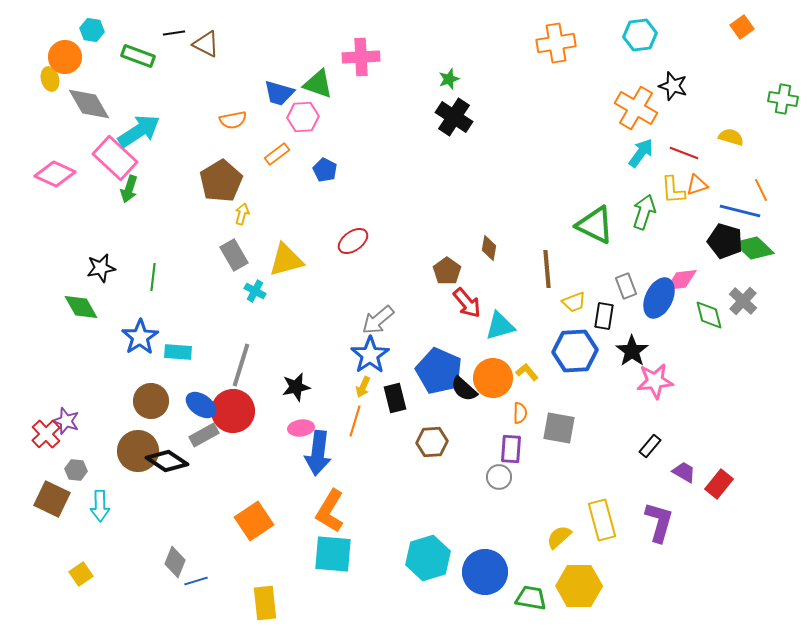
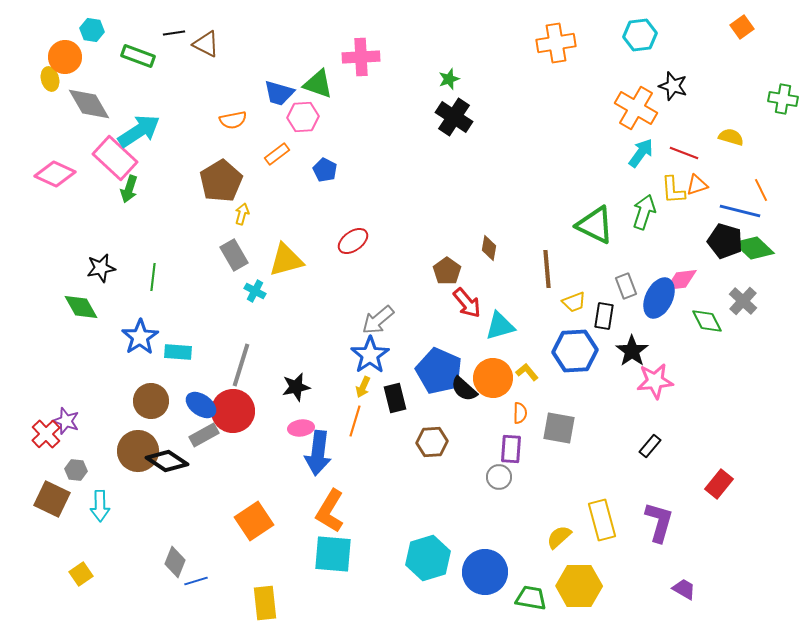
green diamond at (709, 315): moved 2 px left, 6 px down; rotated 12 degrees counterclockwise
purple trapezoid at (684, 472): moved 117 px down
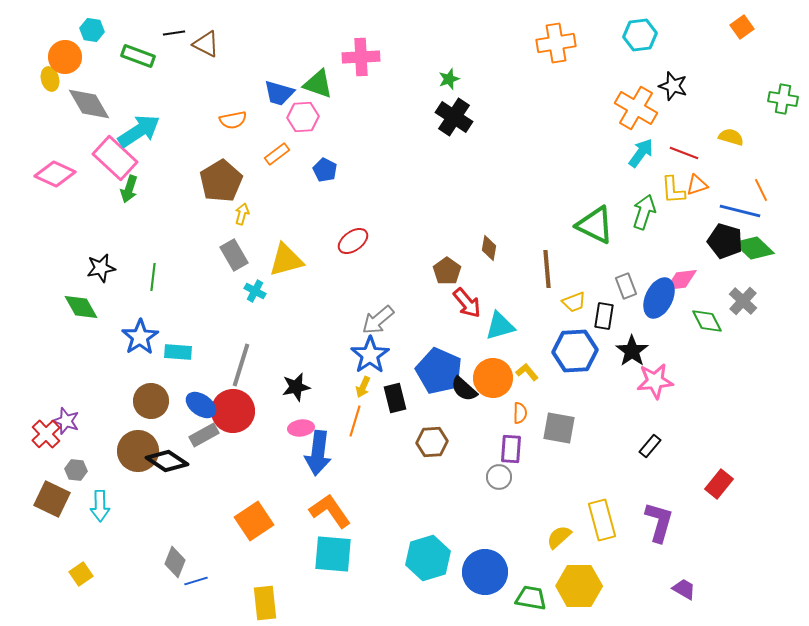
orange L-shape at (330, 511): rotated 114 degrees clockwise
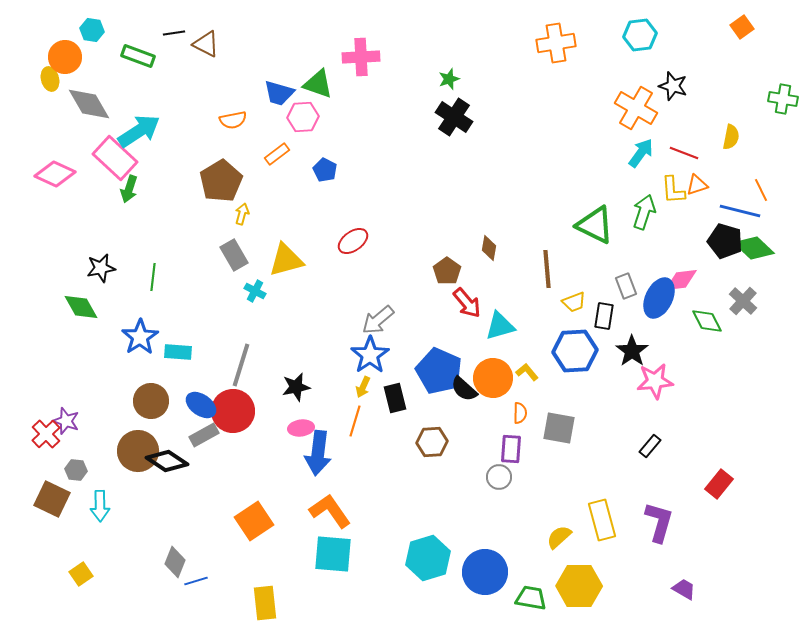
yellow semicircle at (731, 137): rotated 85 degrees clockwise
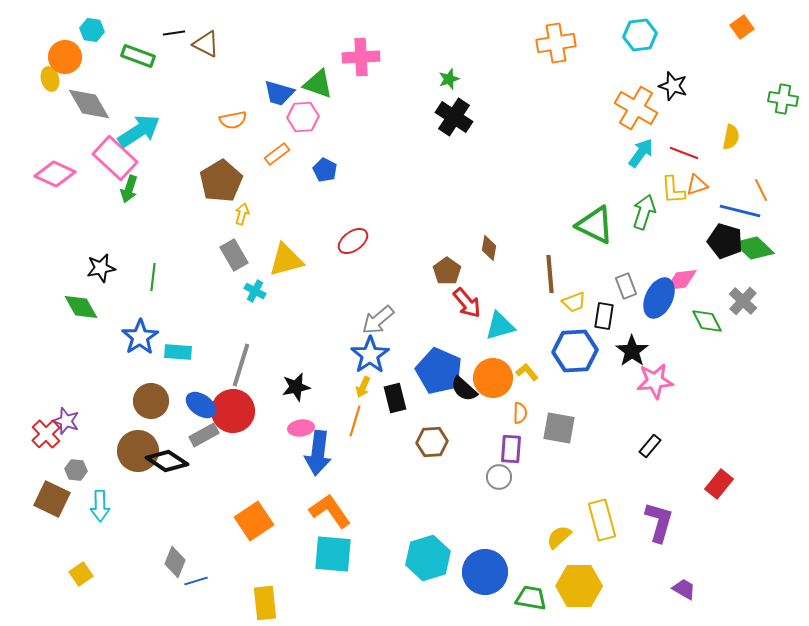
brown line at (547, 269): moved 3 px right, 5 px down
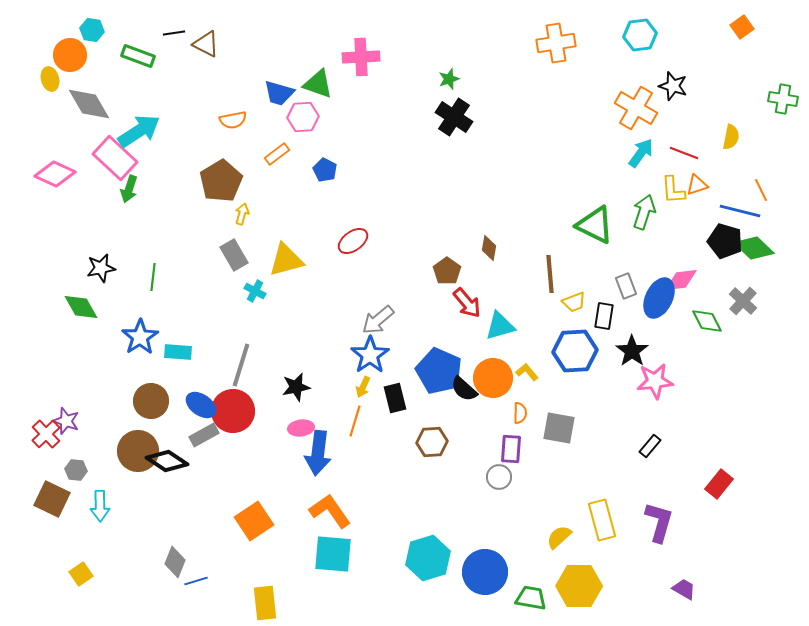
orange circle at (65, 57): moved 5 px right, 2 px up
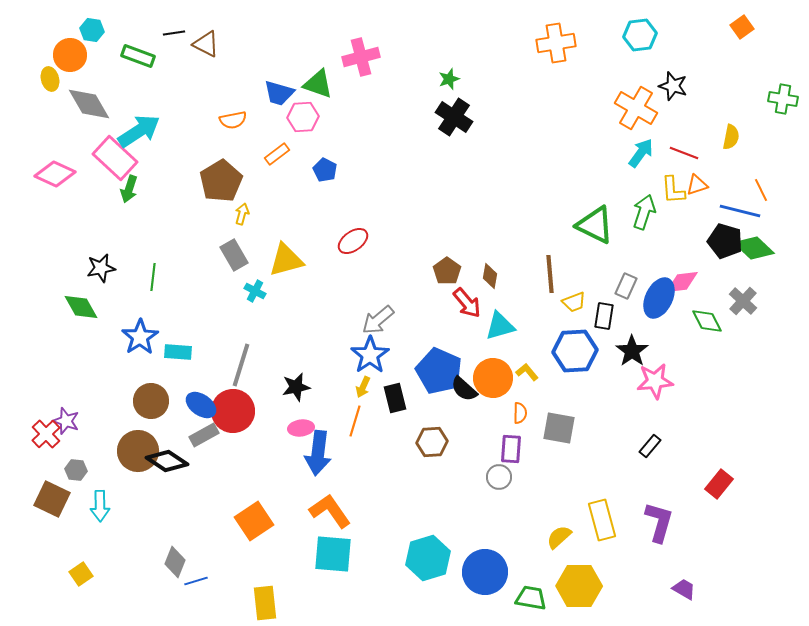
pink cross at (361, 57): rotated 12 degrees counterclockwise
brown diamond at (489, 248): moved 1 px right, 28 px down
pink diamond at (681, 280): moved 1 px right, 2 px down
gray rectangle at (626, 286): rotated 45 degrees clockwise
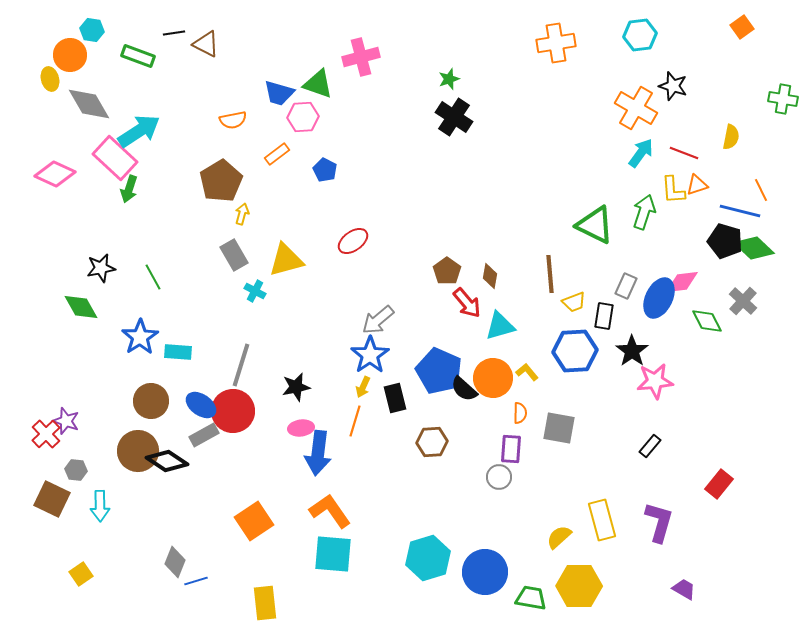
green line at (153, 277): rotated 36 degrees counterclockwise
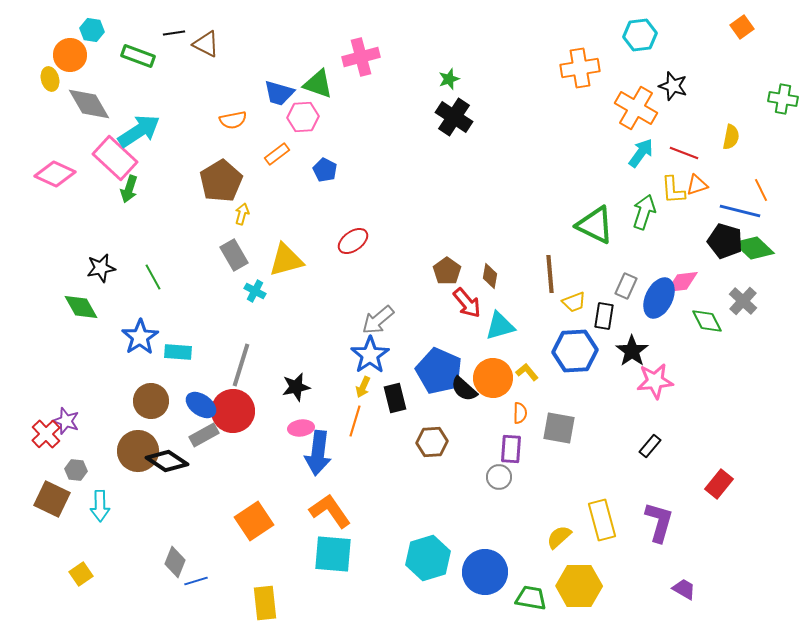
orange cross at (556, 43): moved 24 px right, 25 px down
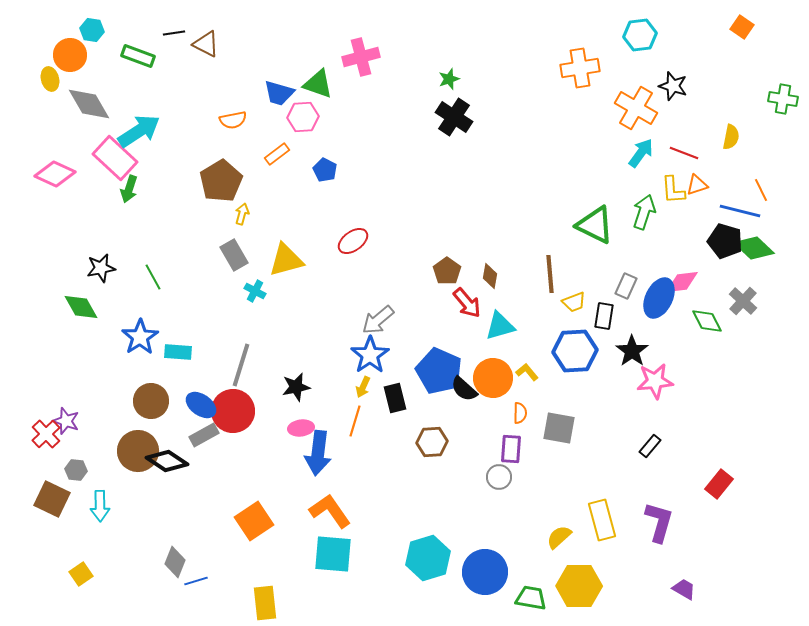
orange square at (742, 27): rotated 20 degrees counterclockwise
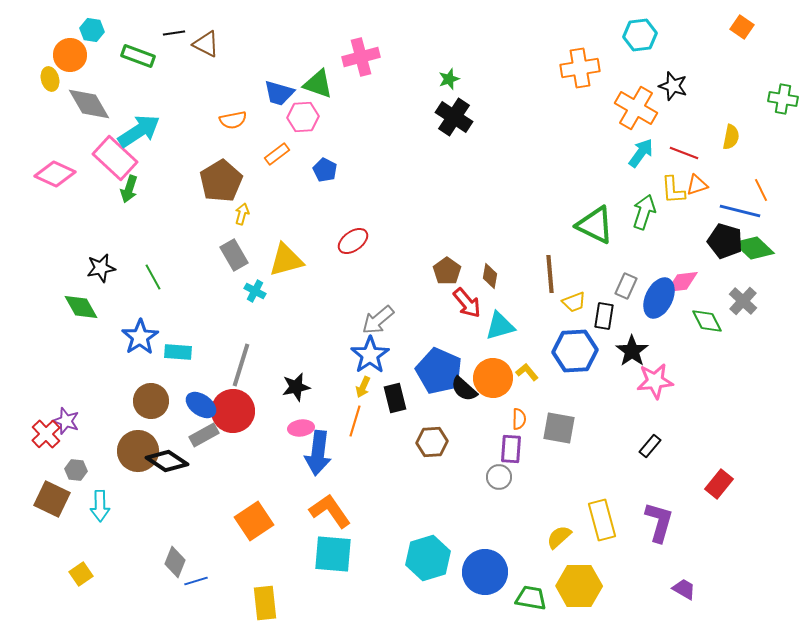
orange semicircle at (520, 413): moved 1 px left, 6 px down
